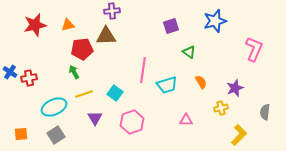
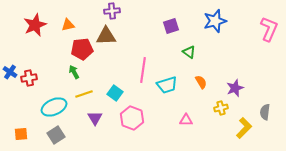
red star: rotated 10 degrees counterclockwise
pink L-shape: moved 15 px right, 20 px up
pink hexagon: moved 4 px up; rotated 20 degrees counterclockwise
yellow L-shape: moved 5 px right, 7 px up
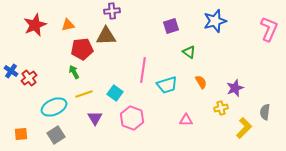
blue cross: moved 1 px right, 1 px up
red cross: rotated 28 degrees counterclockwise
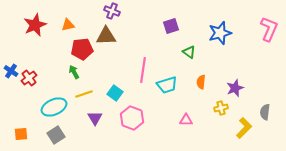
purple cross: rotated 28 degrees clockwise
blue star: moved 5 px right, 12 px down
orange semicircle: rotated 144 degrees counterclockwise
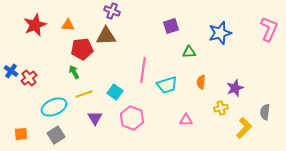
orange triangle: rotated 16 degrees clockwise
green triangle: rotated 40 degrees counterclockwise
cyan square: moved 1 px up
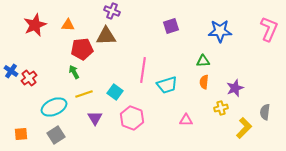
blue star: moved 2 px up; rotated 15 degrees clockwise
green triangle: moved 14 px right, 9 px down
orange semicircle: moved 3 px right
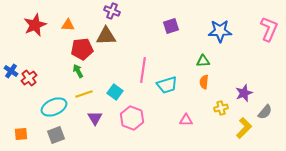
green arrow: moved 4 px right, 1 px up
purple star: moved 9 px right, 5 px down
gray semicircle: rotated 147 degrees counterclockwise
gray square: rotated 12 degrees clockwise
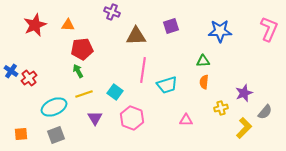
purple cross: moved 1 px down
brown triangle: moved 30 px right
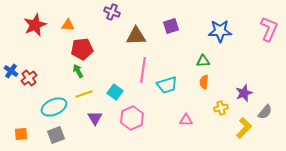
pink hexagon: rotated 15 degrees clockwise
